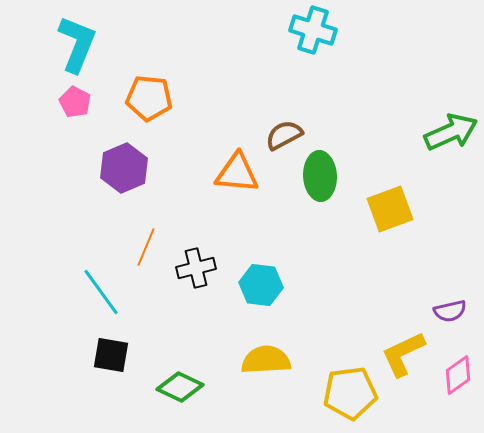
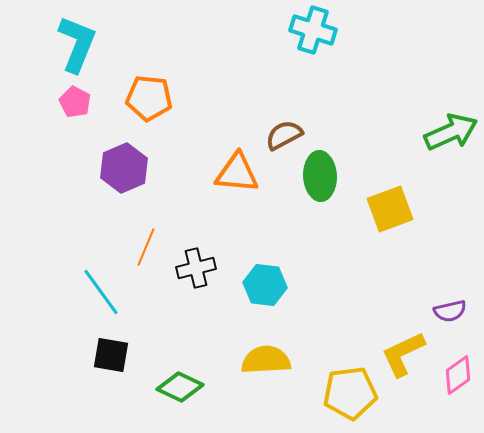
cyan hexagon: moved 4 px right
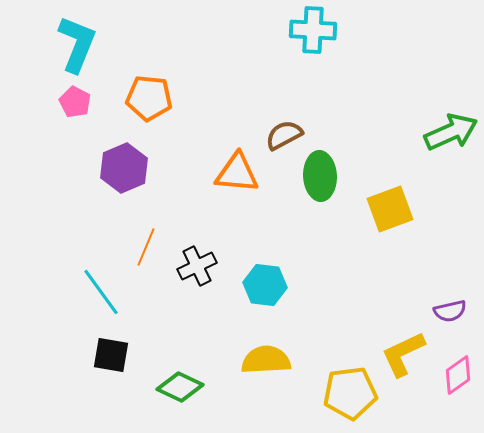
cyan cross: rotated 15 degrees counterclockwise
black cross: moved 1 px right, 2 px up; rotated 12 degrees counterclockwise
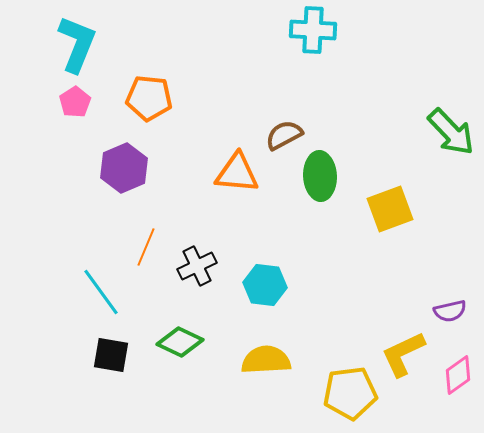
pink pentagon: rotated 12 degrees clockwise
green arrow: rotated 70 degrees clockwise
green diamond: moved 45 px up
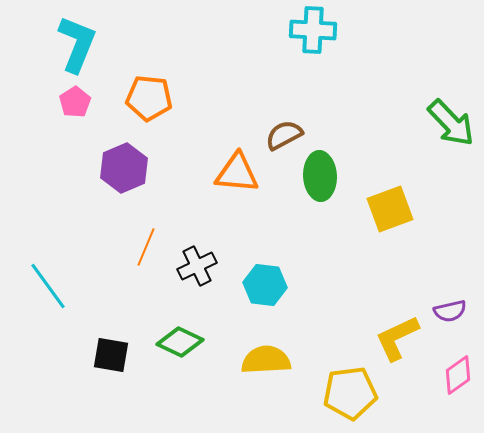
green arrow: moved 9 px up
cyan line: moved 53 px left, 6 px up
yellow L-shape: moved 6 px left, 16 px up
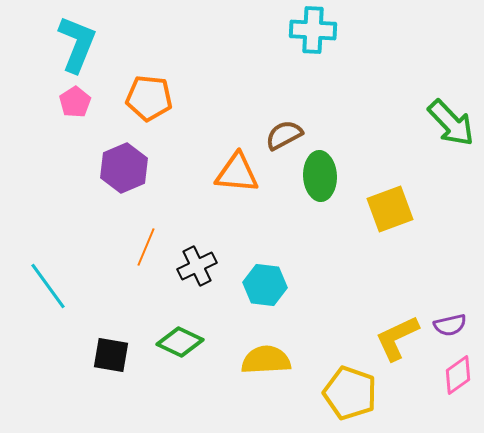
purple semicircle: moved 14 px down
yellow pentagon: rotated 26 degrees clockwise
